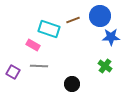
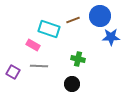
green cross: moved 27 px left, 7 px up; rotated 24 degrees counterclockwise
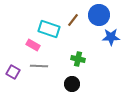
blue circle: moved 1 px left, 1 px up
brown line: rotated 32 degrees counterclockwise
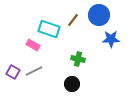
blue star: moved 2 px down
gray line: moved 5 px left, 5 px down; rotated 30 degrees counterclockwise
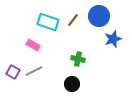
blue circle: moved 1 px down
cyan rectangle: moved 1 px left, 7 px up
blue star: moved 2 px right; rotated 18 degrees counterclockwise
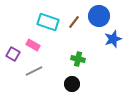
brown line: moved 1 px right, 2 px down
purple square: moved 18 px up
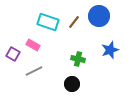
blue star: moved 3 px left, 11 px down
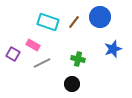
blue circle: moved 1 px right, 1 px down
blue star: moved 3 px right, 1 px up
gray line: moved 8 px right, 8 px up
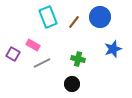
cyan rectangle: moved 5 px up; rotated 50 degrees clockwise
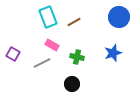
blue circle: moved 19 px right
brown line: rotated 24 degrees clockwise
pink rectangle: moved 19 px right
blue star: moved 4 px down
green cross: moved 1 px left, 2 px up
